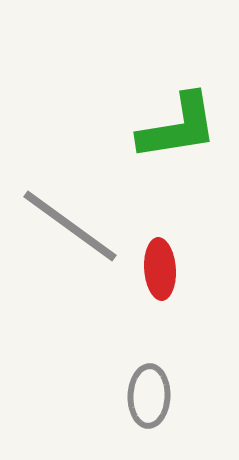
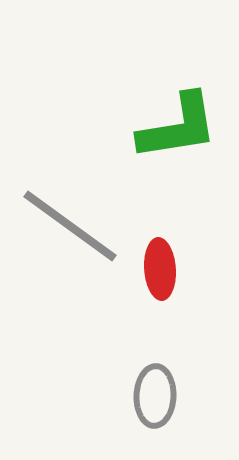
gray ellipse: moved 6 px right
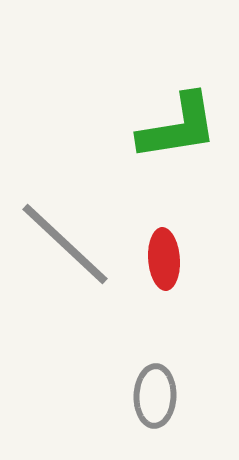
gray line: moved 5 px left, 18 px down; rotated 7 degrees clockwise
red ellipse: moved 4 px right, 10 px up
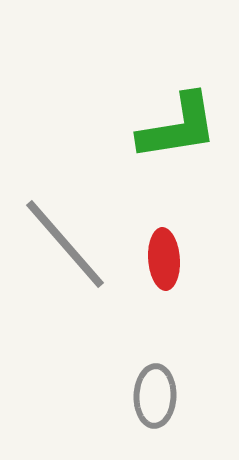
gray line: rotated 6 degrees clockwise
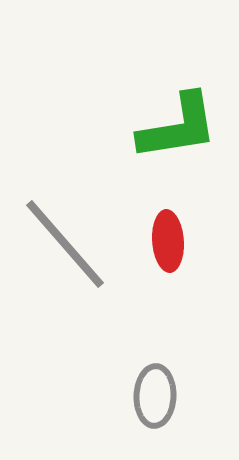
red ellipse: moved 4 px right, 18 px up
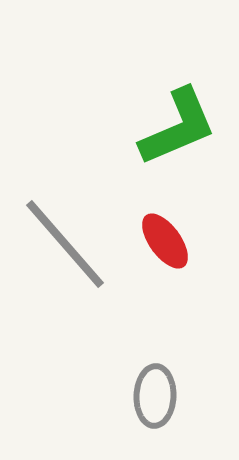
green L-shape: rotated 14 degrees counterclockwise
red ellipse: moved 3 px left; rotated 32 degrees counterclockwise
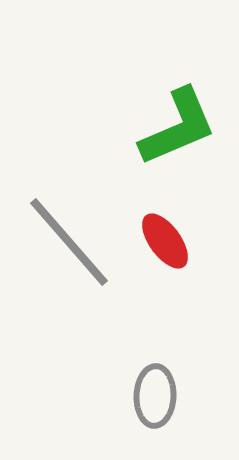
gray line: moved 4 px right, 2 px up
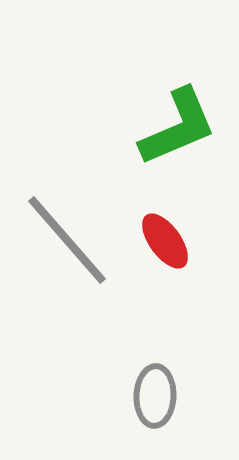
gray line: moved 2 px left, 2 px up
